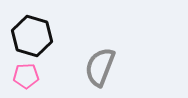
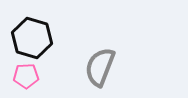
black hexagon: moved 2 px down
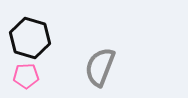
black hexagon: moved 2 px left
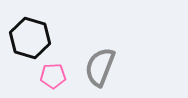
pink pentagon: moved 27 px right
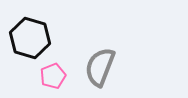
pink pentagon: rotated 20 degrees counterclockwise
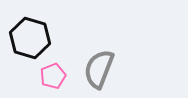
gray semicircle: moved 1 px left, 2 px down
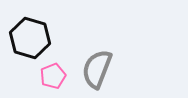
gray semicircle: moved 2 px left
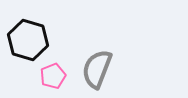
black hexagon: moved 2 px left, 2 px down
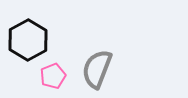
black hexagon: rotated 15 degrees clockwise
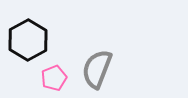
pink pentagon: moved 1 px right, 2 px down
